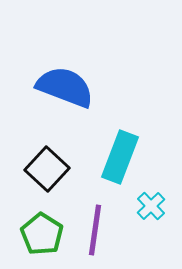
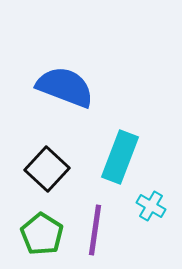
cyan cross: rotated 16 degrees counterclockwise
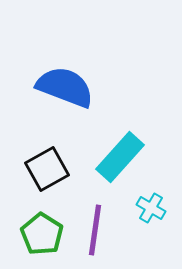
cyan rectangle: rotated 21 degrees clockwise
black square: rotated 18 degrees clockwise
cyan cross: moved 2 px down
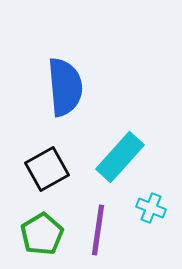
blue semicircle: rotated 64 degrees clockwise
cyan cross: rotated 8 degrees counterclockwise
purple line: moved 3 px right
green pentagon: rotated 9 degrees clockwise
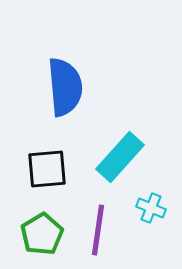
black square: rotated 24 degrees clockwise
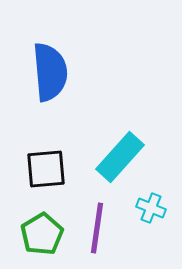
blue semicircle: moved 15 px left, 15 px up
black square: moved 1 px left
purple line: moved 1 px left, 2 px up
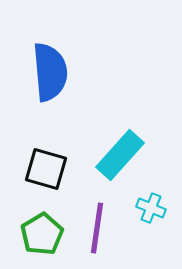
cyan rectangle: moved 2 px up
black square: rotated 21 degrees clockwise
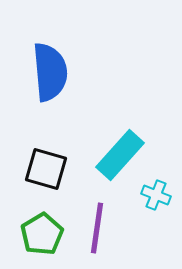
cyan cross: moved 5 px right, 13 px up
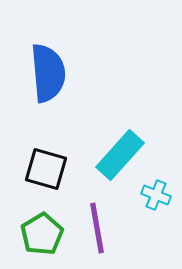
blue semicircle: moved 2 px left, 1 px down
purple line: rotated 18 degrees counterclockwise
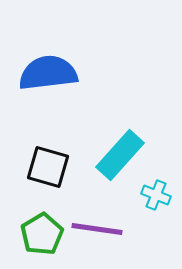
blue semicircle: rotated 92 degrees counterclockwise
black square: moved 2 px right, 2 px up
purple line: moved 1 px down; rotated 72 degrees counterclockwise
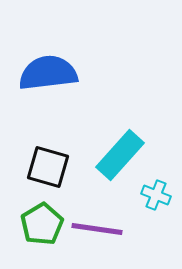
green pentagon: moved 10 px up
